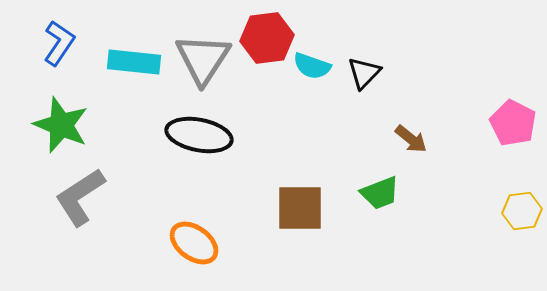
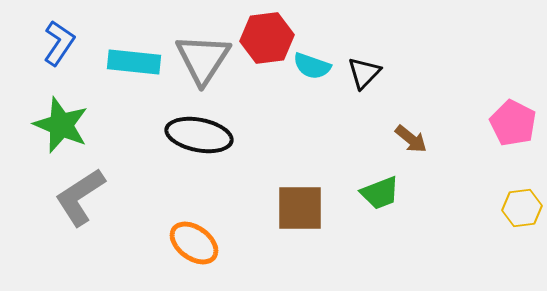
yellow hexagon: moved 3 px up
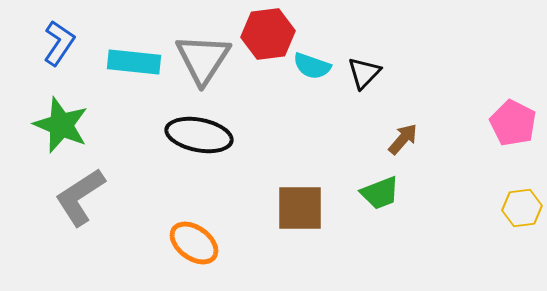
red hexagon: moved 1 px right, 4 px up
brown arrow: moved 8 px left; rotated 88 degrees counterclockwise
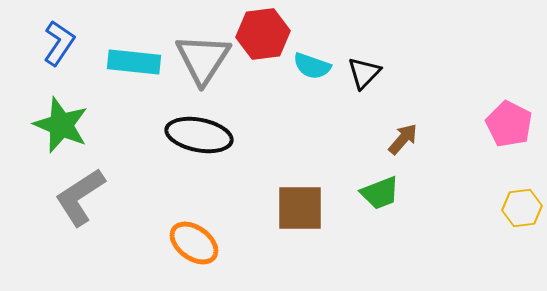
red hexagon: moved 5 px left
pink pentagon: moved 4 px left, 1 px down
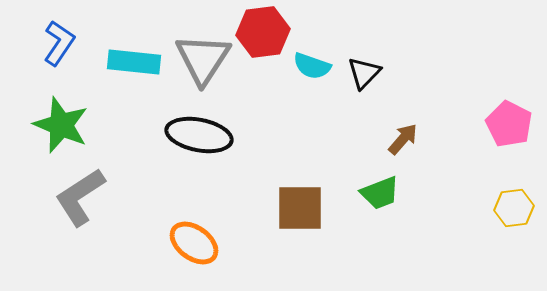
red hexagon: moved 2 px up
yellow hexagon: moved 8 px left
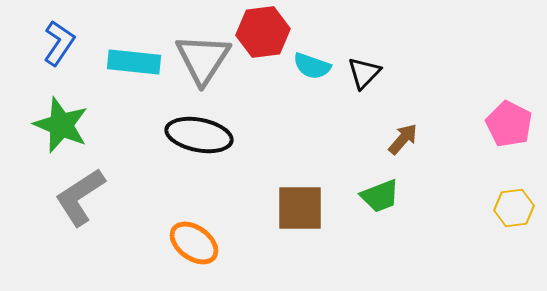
green trapezoid: moved 3 px down
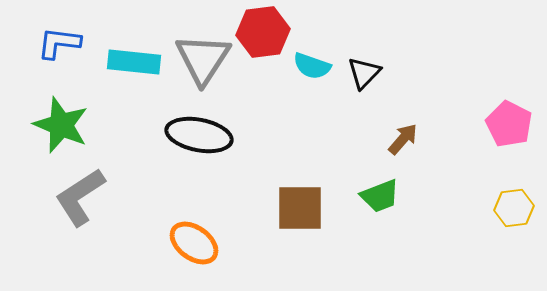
blue L-shape: rotated 117 degrees counterclockwise
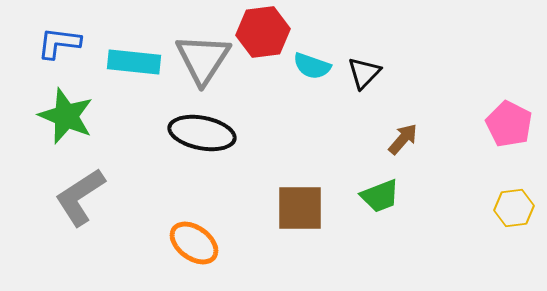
green star: moved 5 px right, 9 px up
black ellipse: moved 3 px right, 2 px up
